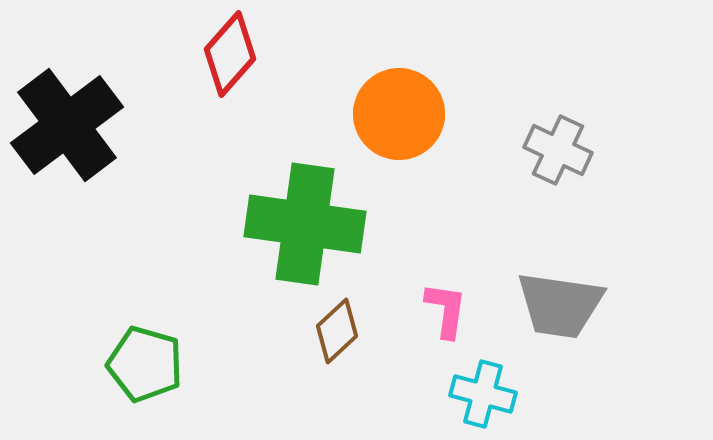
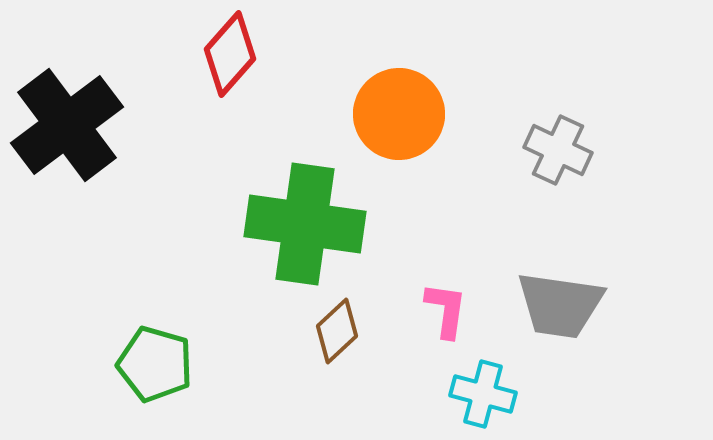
green pentagon: moved 10 px right
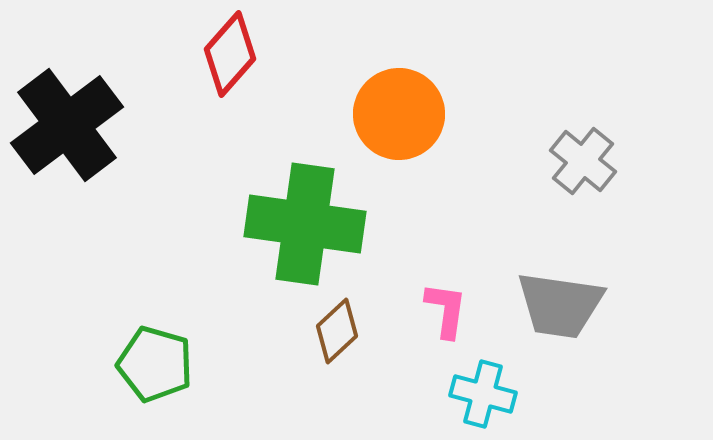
gray cross: moved 25 px right, 11 px down; rotated 14 degrees clockwise
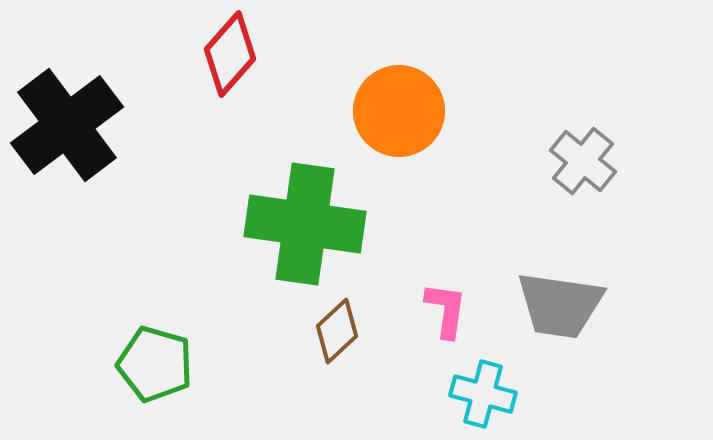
orange circle: moved 3 px up
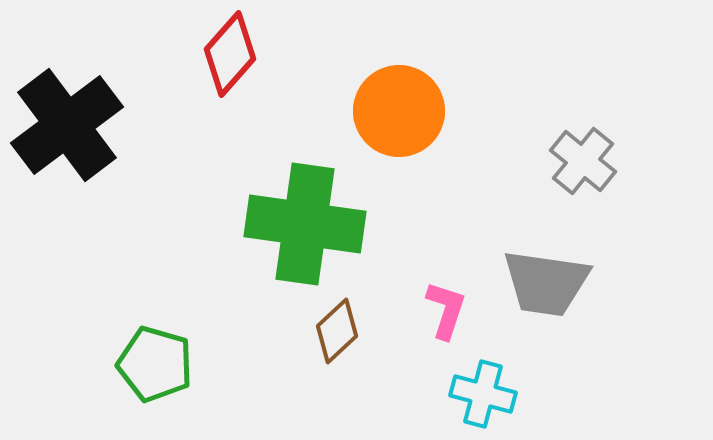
gray trapezoid: moved 14 px left, 22 px up
pink L-shape: rotated 10 degrees clockwise
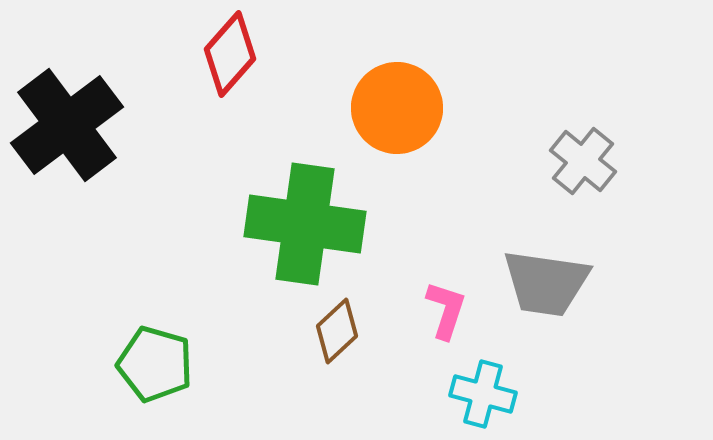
orange circle: moved 2 px left, 3 px up
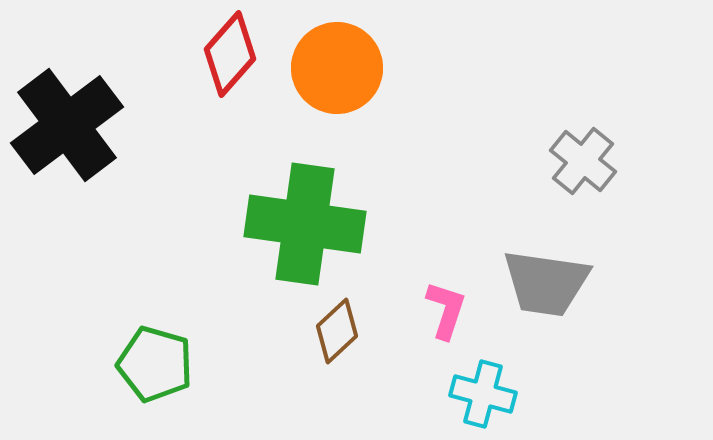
orange circle: moved 60 px left, 40 px up
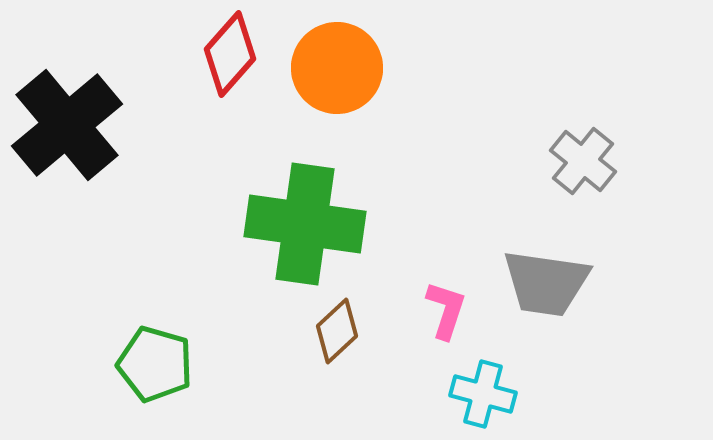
black cross: rotated 3 degrees counterclockwise
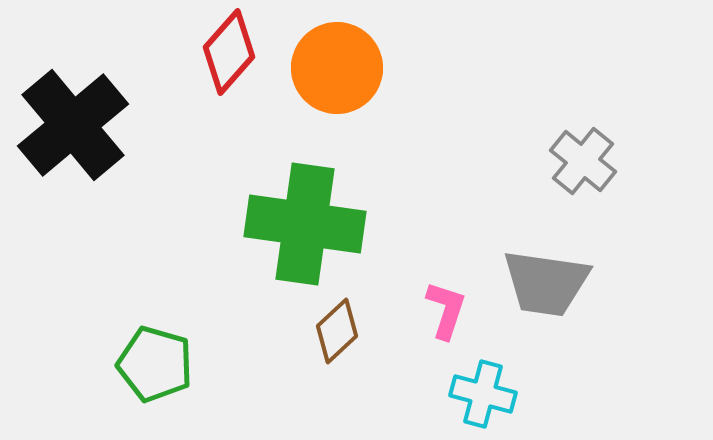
red diamond: moved 1 px left, 2 px up
black cross: moved 6 px right
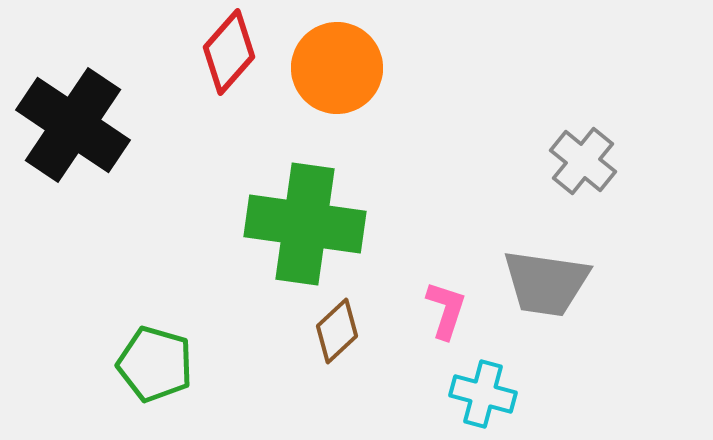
black cross: rotated 16 degrees counterclockwise
